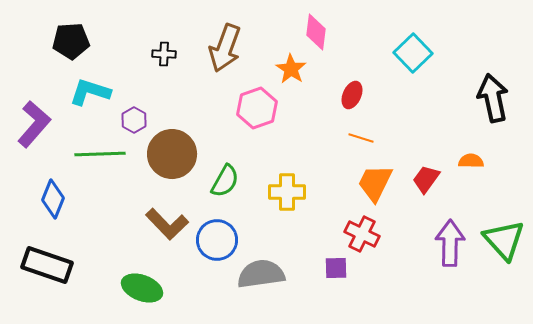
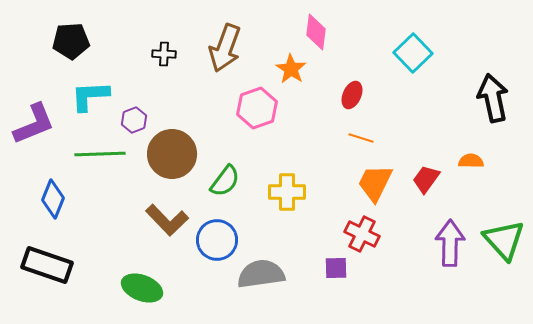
cyan L-shape: moved 4 px down; rotated 21 degrees counterclockwise
purple hexagon: rotated 10 degrees clockwise
purple L-shape: rotated 27 degrees clockwise
green semicircle: rotated 8 degrees clockwise
brown L-shape: moved 4 px up
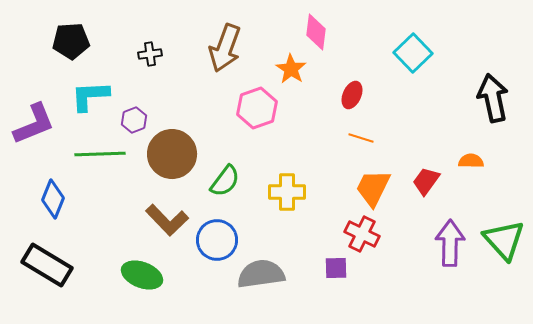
black cross: moved 14 px left; rotated 10 degrees counterclockwise
red trapezoid: moved 2 px down
orange trapezoid: moved 2 px left, 5 px down
black rectangle: rotated 12 degrees clockwise
green ellipse: moved 13 px up
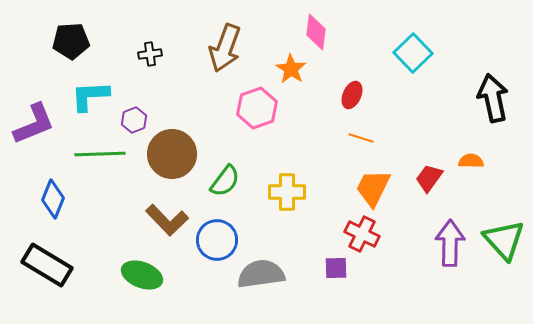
red trapezoid: moved 3 px right, 3 px up
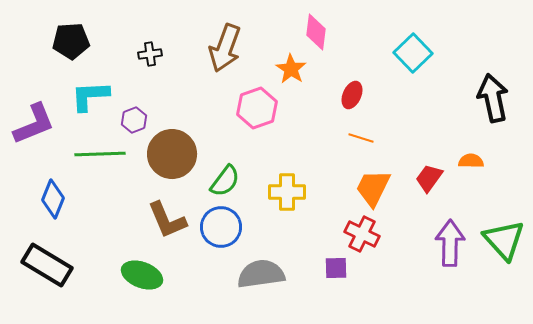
brown L-shape: rotated 21 degrees clockwise
blue circle: moved 4 px right, 13 px up
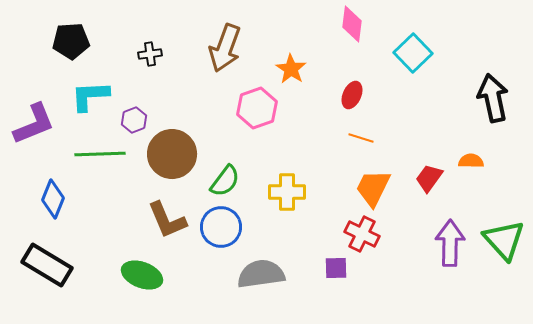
pink diamond: moved 36 px right, 8 px up
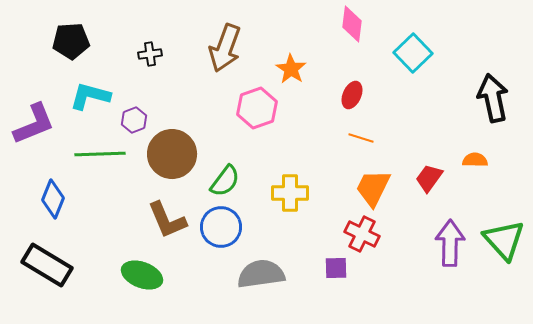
cyan L-shape: rotated 18 degrees clockwise
orange semicircle: moved 4 px right, 1 px up
yellow cross: moved 3 px right, 1 px down
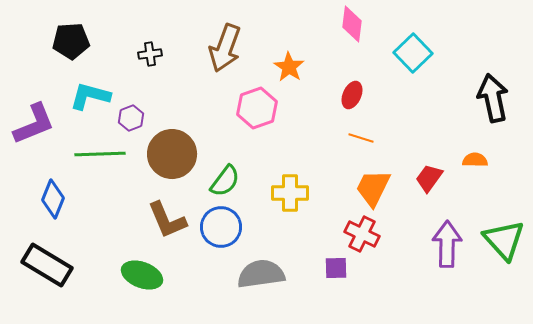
orange star: moved 2 px left, 2 px up
purple hexagon: moved 3 px left, 2 px up
purple arrow: moved 3 px left, 1 px down
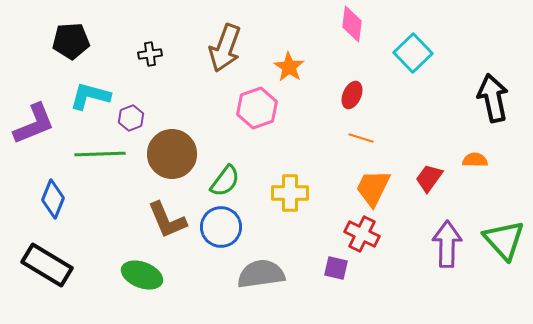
purple square: rotated 15 degrees clockwise
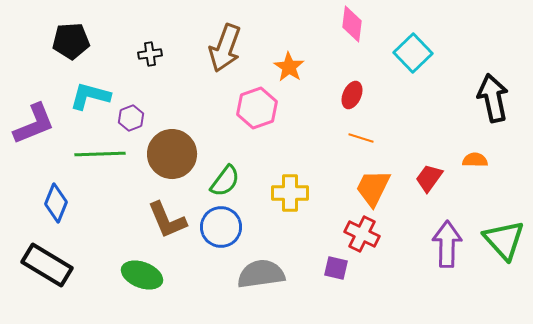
blue diamond: moved 3 px right, 4 px down
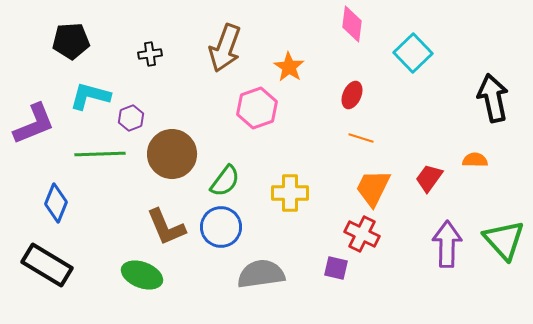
brown L-shape: moved 1 px left, 7 px down
